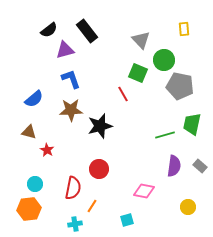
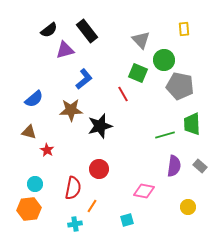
blue L-shape: moved 13 px right; rotated 70 degrees clockwise
green trapezoid: rotated 15 degrees counterclockwise
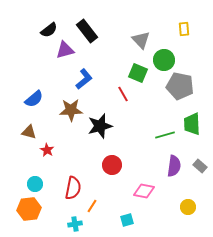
red circle: moved 13 px right, 4 px up
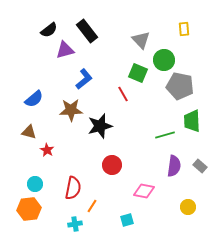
green trapezoid: moved 3 px up
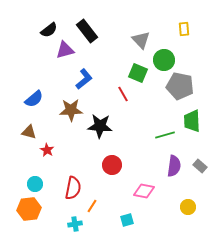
black star: rotated 20 degrees clockwise
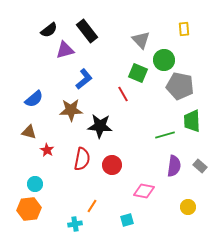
red semicircle: moved 9 px right, 29 px up
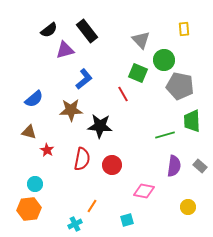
cyan cross: rotated 16 degrees counterclockwise
